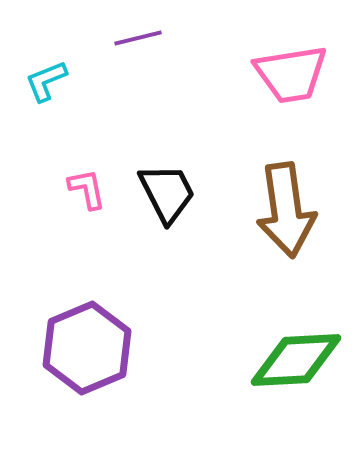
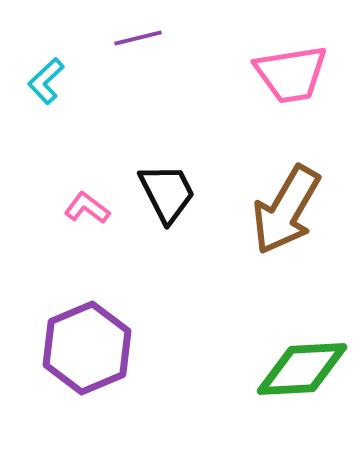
cyan L-shape: rotated 21 degrees counterclockwise
pink L-shape: moved 19 px down; rotated 42 degrees counterclockwise
brown arrow: rotated 38 degrees clockwise
green diamond: moved 6 px right, 9 px down
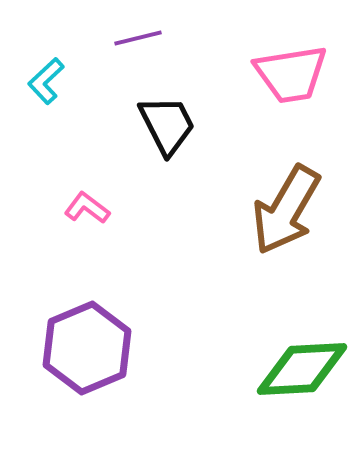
black trapezoid: moved 68 px up
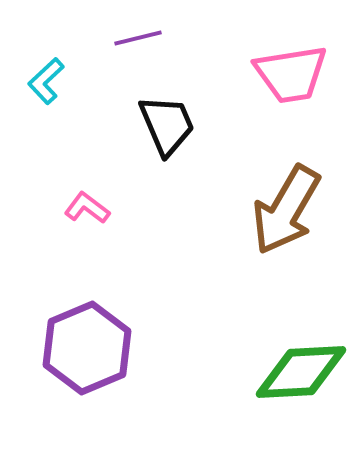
black trapezoid: rotated 4 degrees clockwise
green diamond: moved 1 px left, 3 px down
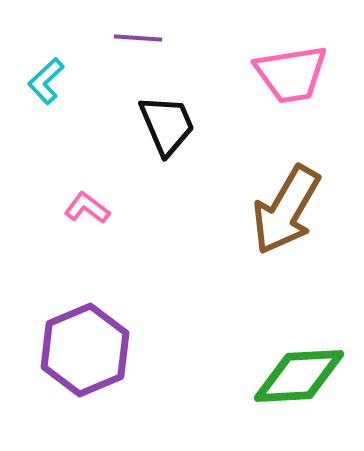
purple line: rotated 18 degrees clockwise
purple hexagon: moved 2 px left, 2 px down
green diamond: moved 2 px left, 4 px down
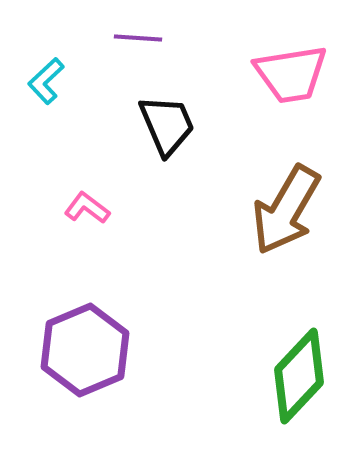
green diamond: rotated 44 degrees counterclockwise
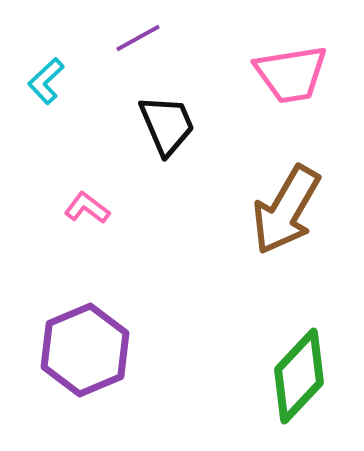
purple line: rotated 33 degrees counterclockwise
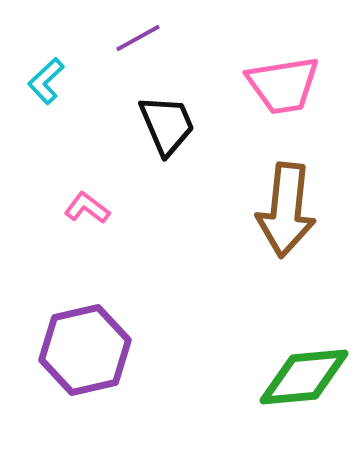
pink trapezoid: moved 8 px left, 11 px down
brown arrow: rotated 24 degrees counterclockwise
purple hexagon: rotated 10 degrees clockwise
green diamond: moved 5 px right, 1 px down; rotated 42 degrees clockwise
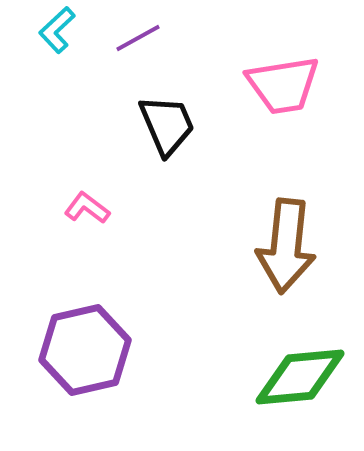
cyan L-shape: moved 11 px right, 51 px up
brown arrow: moved 36 px down
green diamond: moved 4 px left
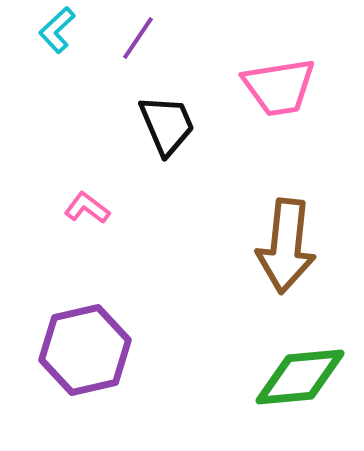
purple line: rotated 27 degrees counterclockwise
pink trapezoid: moved 4 px left, 2 px down
